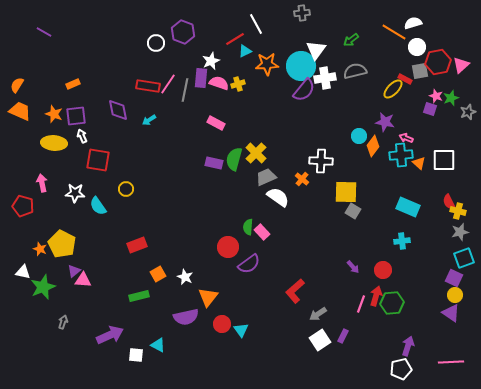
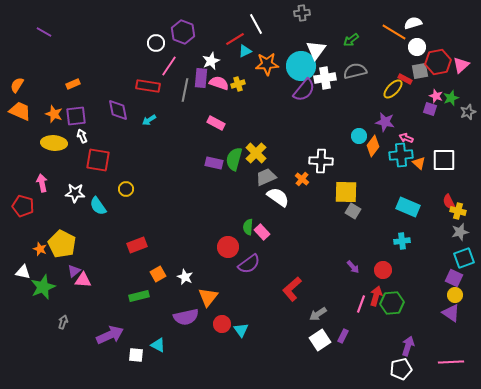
pink line at (168, 84): moved 1 px right, 18 px up
red L-shape at (295, 291): moved 3 px left, 2 px up
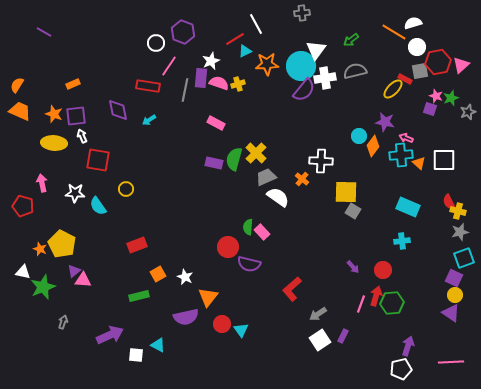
purple semicircle at (249, 264): rotated 50 degrees clockwise
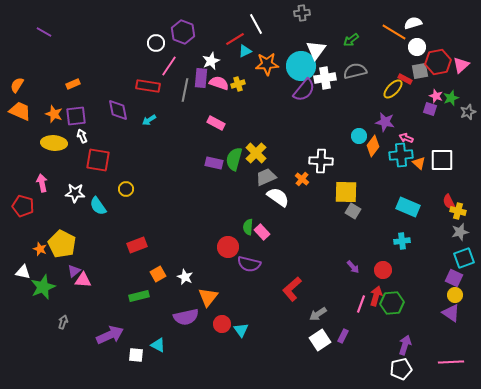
white square at (444, 160): moved 2 px left
purple arrow at (408, 346): moved 3 px left, 1 px up
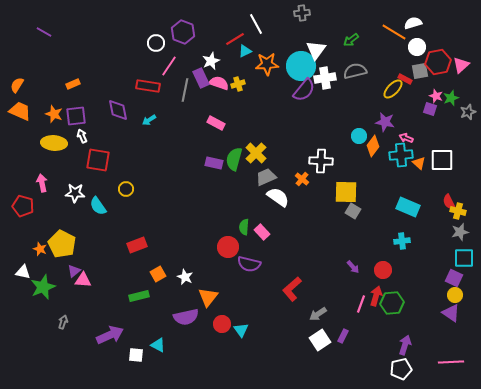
purple rectangle at (201, 78): rotated 30 degrees counterclockwise
green semicircle at (248, 227): moved 4 px left
cyan square at (464, 258): rotated 20 degrees clockwise
